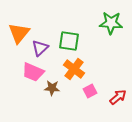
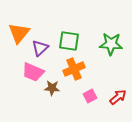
green star: moved 21 px down
orange cross: rotated 30 degrees clockwise
pink square: moved 5 px down
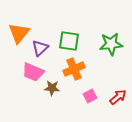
green star: rotated 10 degrees counterclockwise
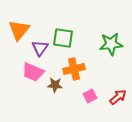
orange triangle: moved 3 px up
green square: moved 6 px left, 3 px up
purple triangle: rotated 12 degrees counterclockwise
orange cross: rotated 10 degrees clockwise
brown star: moved 3 px right, 3 px up
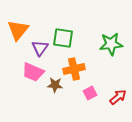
orange triangle: moved 1 px left
pink square: moved 3 px up
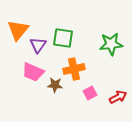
purple triangle: moved 2 px left, 3 px up
red arrow: rotated 12 degrees clockwise
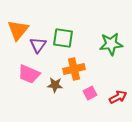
pink trapezoid: moved 4 px left, 2 px down
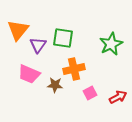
green star: rotated 20 degrees counterclockwise
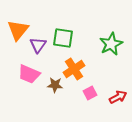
orange cross: rotated 20 degrees counterclockwise
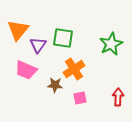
pink trapezoid: moved 3 px left, 4 px up
pink square: moved 10 px left, 5 px down; rotated 16 degrees clockwise
red arrow: rotated 60 degrees counterclockwise
